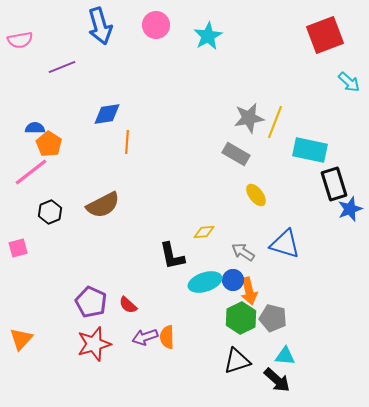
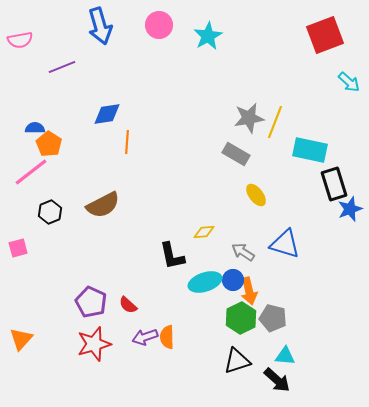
pink circle: moved 3 px right
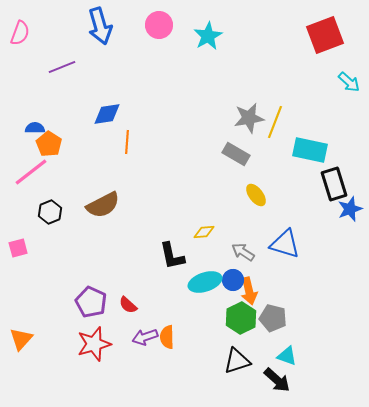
pink semicircle: moved 7 px up; rotated 60 degrees counterclockwise
cyan triangle: moved 2 px right; rotated 15 degrees clockwise
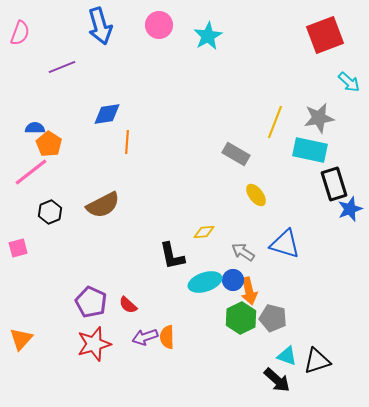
gray star: moved 70 px right
black triangle: moved 80 px right
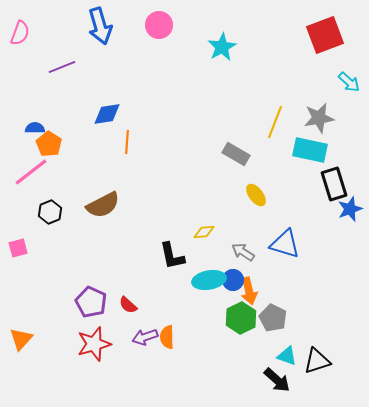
cyan star: moved 14 px right, 11 px down
cyan ellipse: moved 4 px right, 2 px up; rotated 8 degrees clockwise
gray pentagon: rotated 12 degrees clockwise
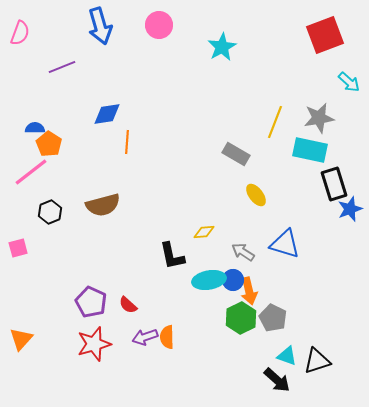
brown semicircle: rotated 12 degrees clockwise
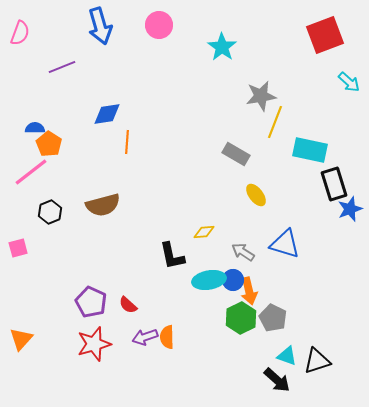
cyan star: rotated 8 degrees counterclockwise
gray star: moved 58 px left, 22 px up
